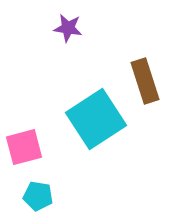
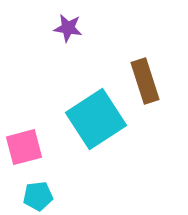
cyan pentagon: rotated 16 degrees counterclockwise
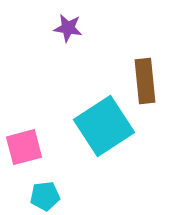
brown rectangle: rotated 12 degrees clockwise
cyan square: moved 8 px right, 7 px down
cyan pentagon: moved 7 px right
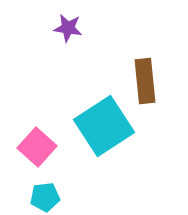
pink square: moved 13 px right; rotated 33 degrees counterclockwise
cyan pentagon: moved 1 px down
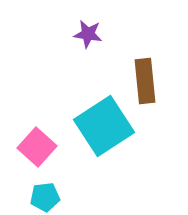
purple star: moved 20 px right, 6 px down
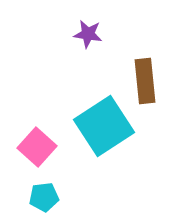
cyan pentagon: moved 1 px left
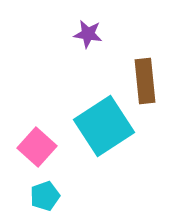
cyan pentagon: moved 1 px right, 1 px up; rotated 12 degrees counterclockwise
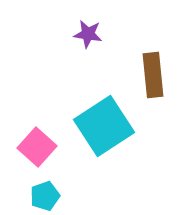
brown rectangle: moved 8 px right, 6 px up
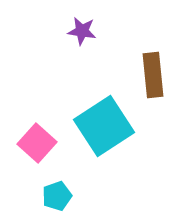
purple star: moved 6 px left, 3 px up
pink square: moved 4 px up
cyan pentagon: moved 12 px right
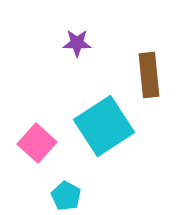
purple star: moved 5 px left, 12 px down; rotated 8 degrees counterclockwise
brown rectangle: moved 4 px left
cyan pentagon: moved 9 px right; rotated 24 degrees counterclockwise
